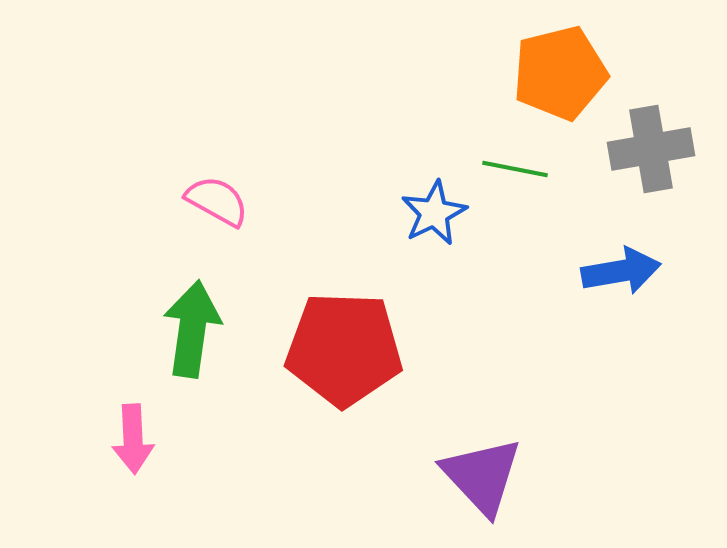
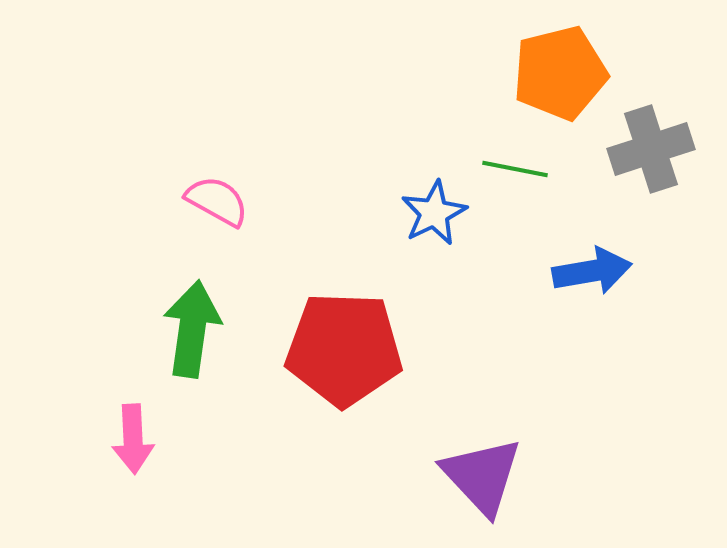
gray cross: rotated 8 degrees counterclockwise
blue arrow: moved 29 px left
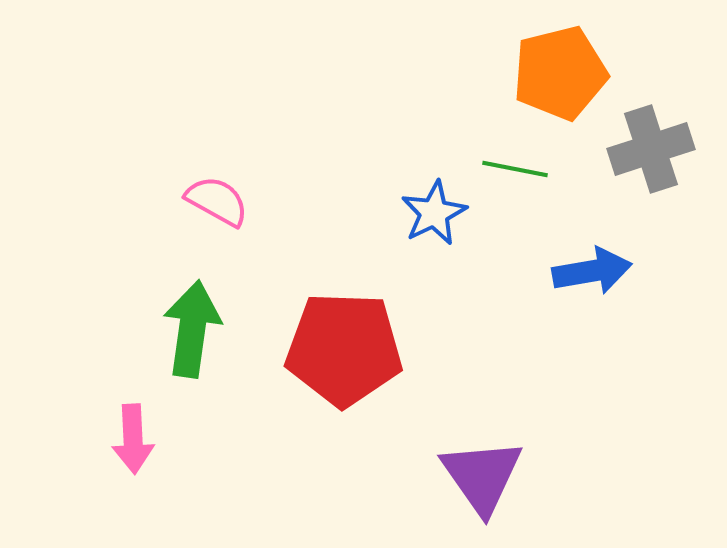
purple triangle: rotated 8 degrees clockwise
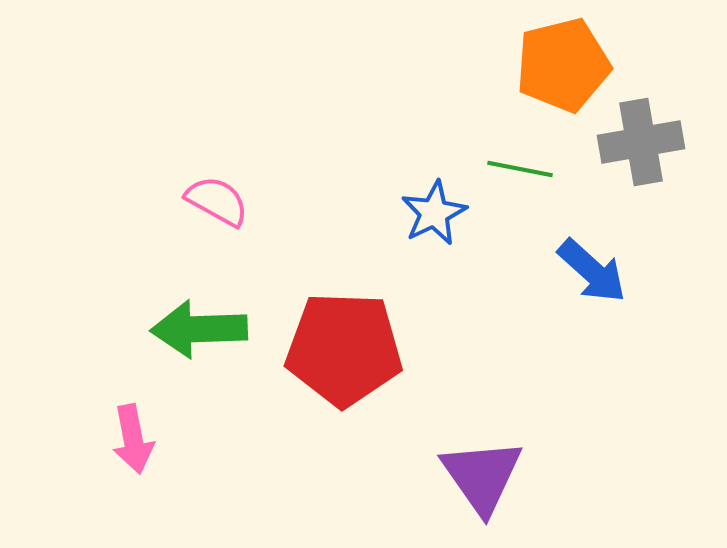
orange pentagon: moved 3 px right, 8 px up
gray cross: moved 10 px left, 7 px up; rotated 8 degrees clockwise
green line: moved 5 px right
blue arrow: rotated 52 degrees clockwise
green arrow: moved 7 px right; rotated 100 degrees counterclockwise
pink arrow: rotated 8 degrees counterclockwise
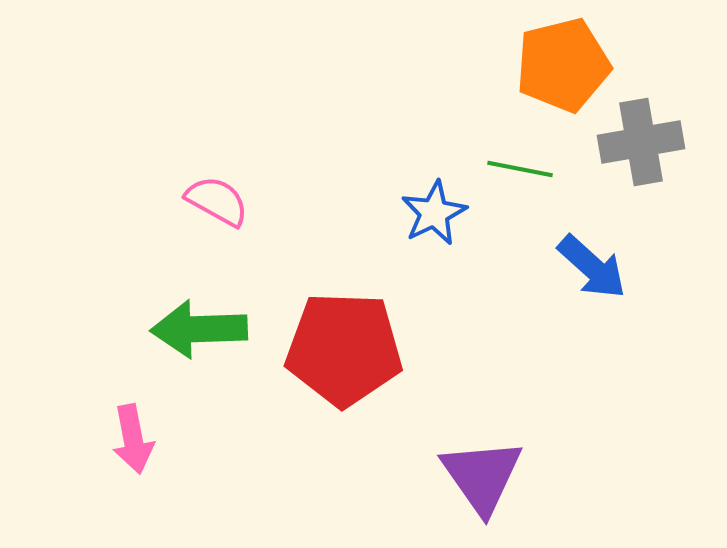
blue arrow: moved 4 px up
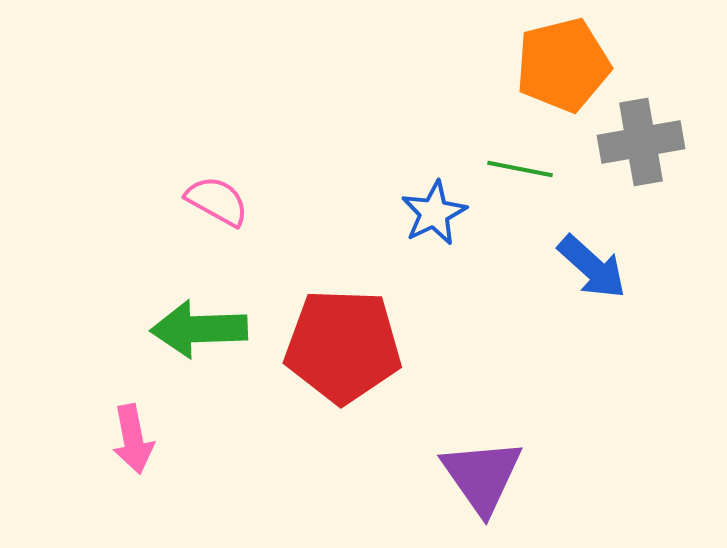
red pentagon: moved 1 px left, 3 px up
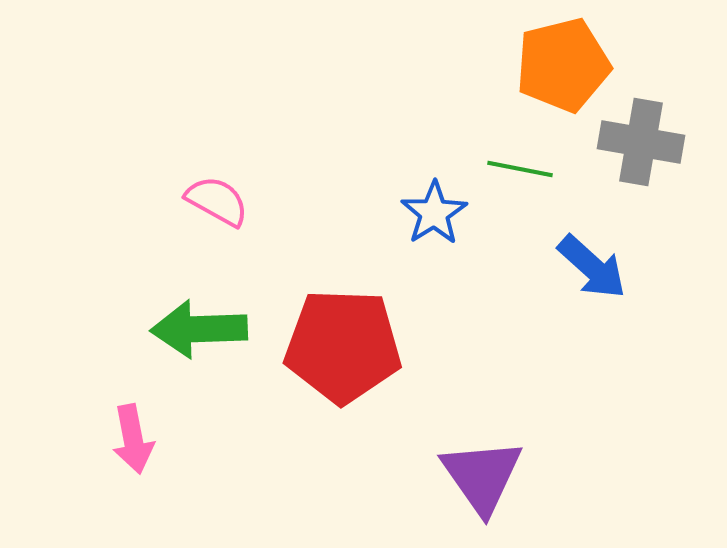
gray cross: rotated 20 degrees clockwise
blue star: rotated 6 degrees counterclockwise
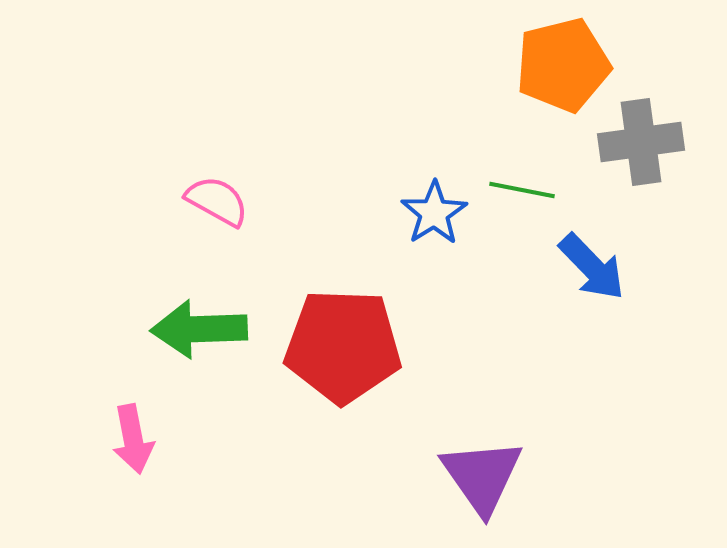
gray cross: rotated 18 degrees counterclockwise
green line: moved 2 px right, 21 px down
blue arrow: rotated 4 degrees clockwise
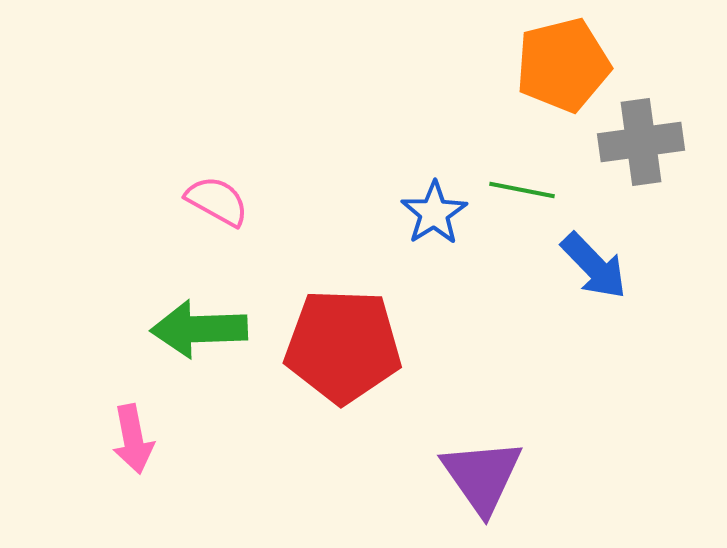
blue arrow: moved 2 px right, 1 px up
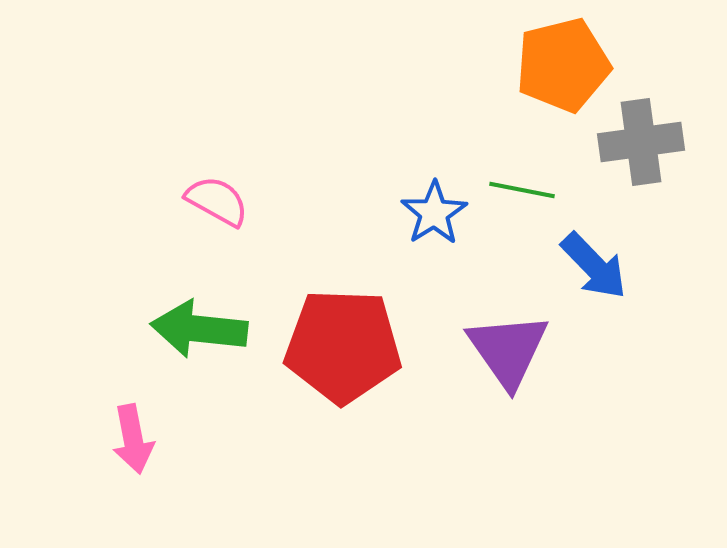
green arrow: rotated 8 degrees clockwise
purple triangle: moved 26 px right, 126 px up
